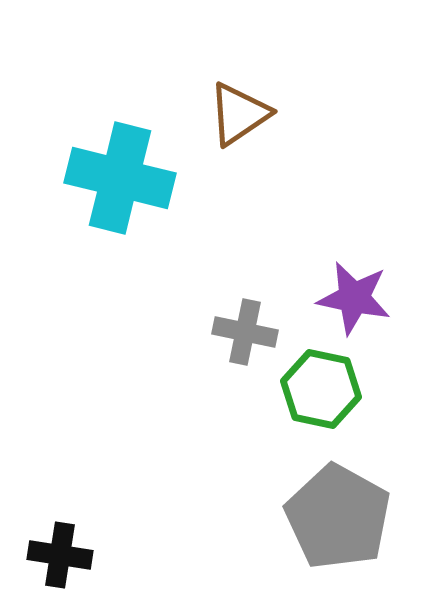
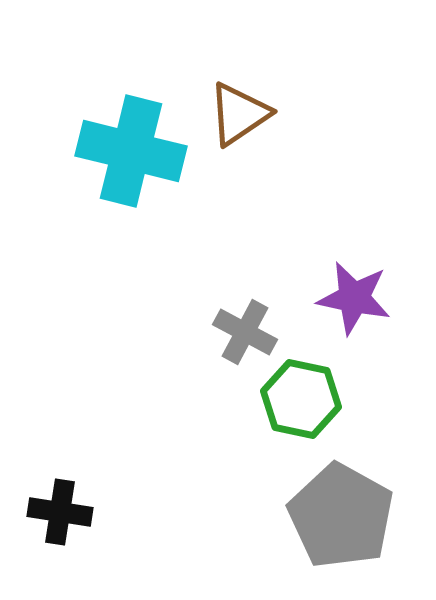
cyan cross: moved 11 px right, 27 px up
gray cross: rotated 16 degrees clockwise
green hexagon: moved 20 px left, 10 px down
gray pentagon: moved 3 px right, 1 px up
black cross: moved 43 px up
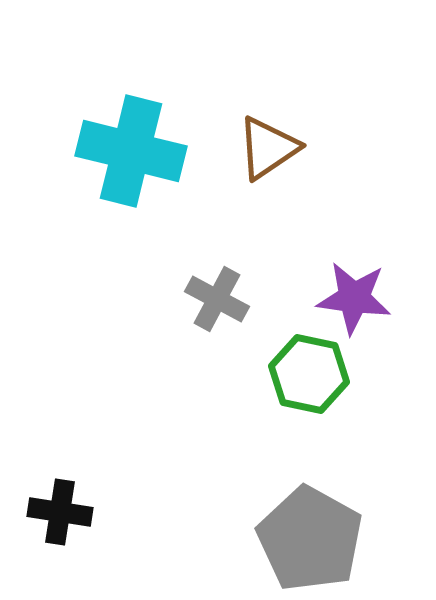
brown triangle: moved 29 px right, 34 px down
purple star: rotated 4 degrees counterclockwise
gray cross: moved 28 px left, 33 px up
green hexagon: moved 8 px right, 25 px up
gray pentagon: moved 31 px left, 23 px down
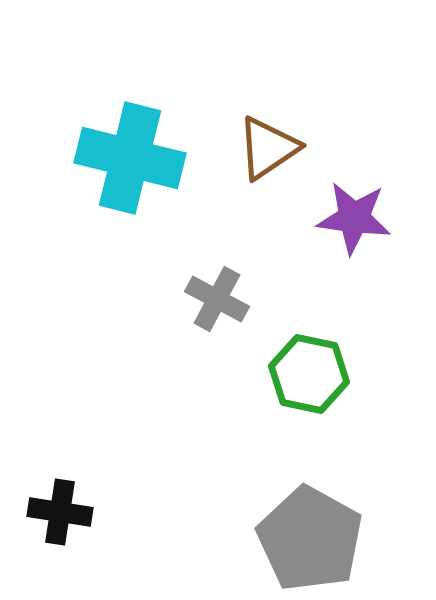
cyan cross: moved 1 px left, 7 px down
purple star: moved 80 px up
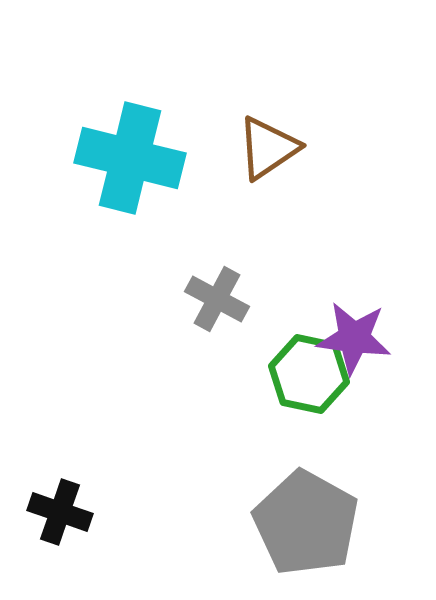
purple star: moved 120 px down
black cross: rotated 10 degrees clockwise
gray pentagon: moved 4 px left, 16 px up
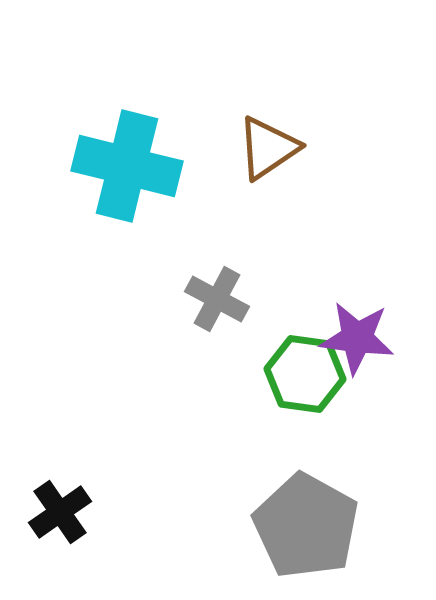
cyan cross: moved 3 px left, 8 px down
purple star: moved 3 px right
green hexagon: moved 4 px left; rotated 4 degrees counterclockwise
black cross: rotated 36 degrees clockwise
gray pentagon: moved 3 px down
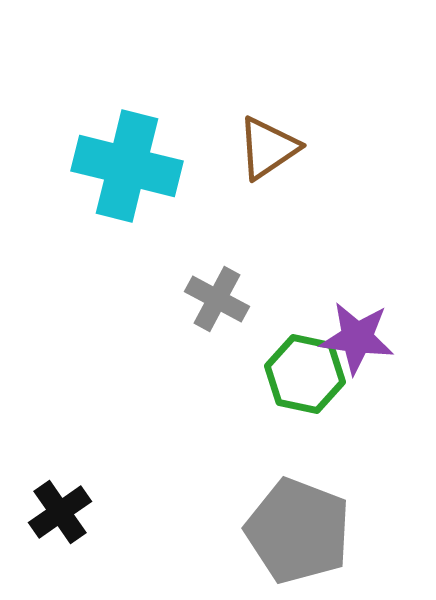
green hexagon: rotated 4 degrees clockwise
gray pentagon: moved 8 px left, 5 px down; rotated 8 degrees counterclockwise
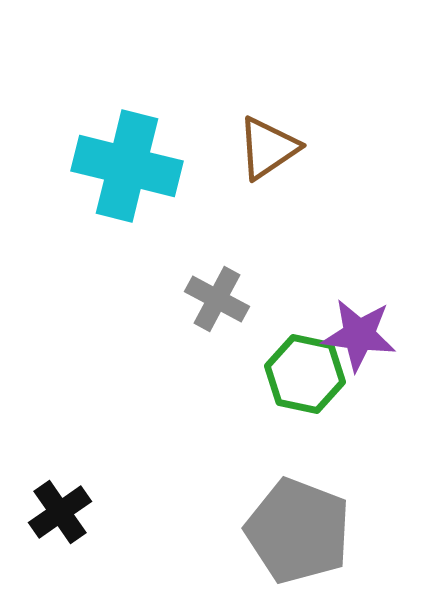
purple star: moved 2 px right, 3 px up
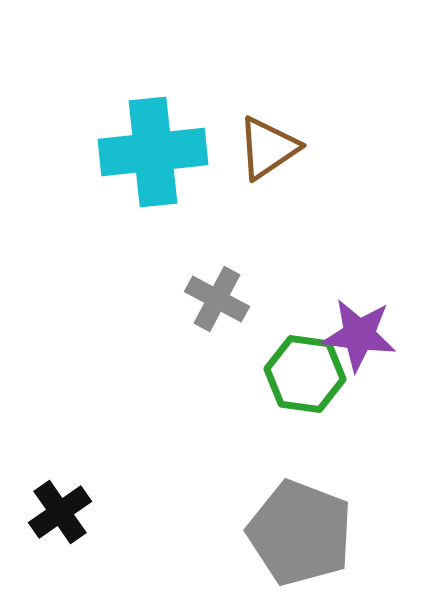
cyan cross: moved 26 px right, 14 px up; rotated 20 degrees counterclockwise
green hexagon: rotated 4 degrees counterclockwise
gray pentagon: moved 2 px right, 2 px down
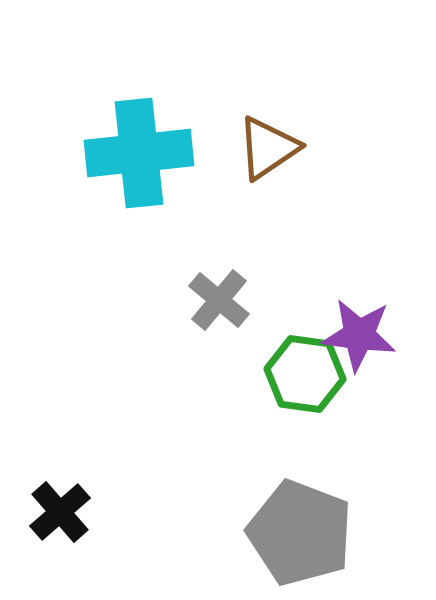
cyan cross: moved 14 px left, 1 px down
gray cross: moved 2 px right, 1 px down; rotated 12 degrees clockwise
black cross: rotated 6 degrees counterclockwise
